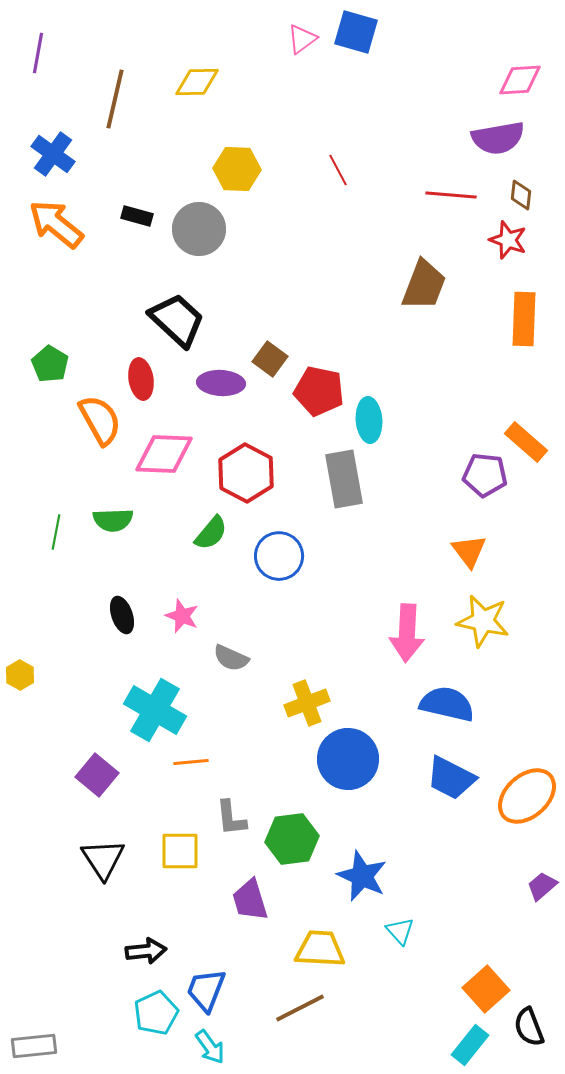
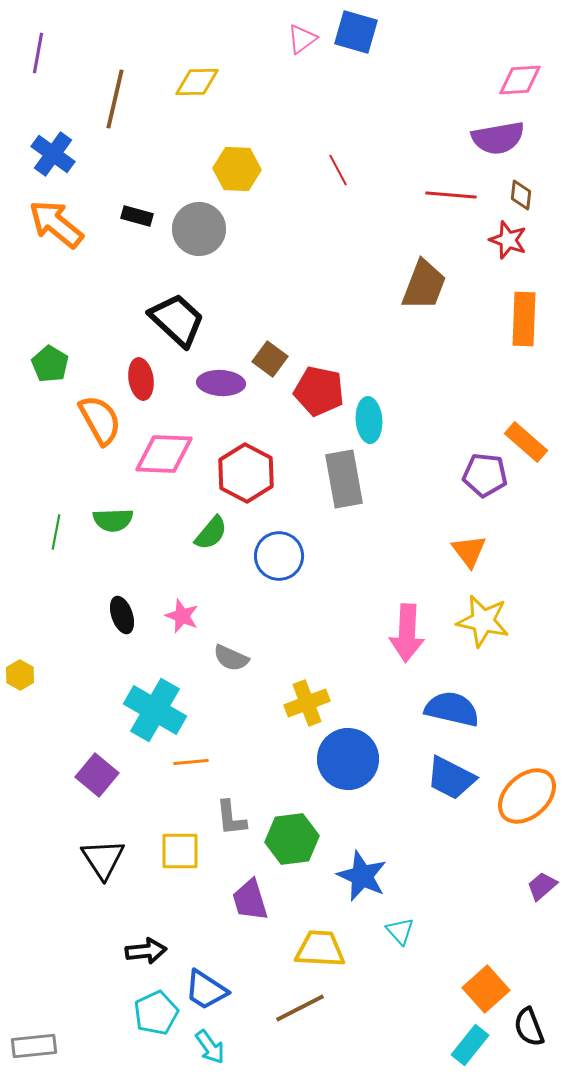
blue semicircle at (447, 704): moved 5 px right, 5 px down
blue trapezoid at (206, 990): rotated 78 degrees counterclockwise
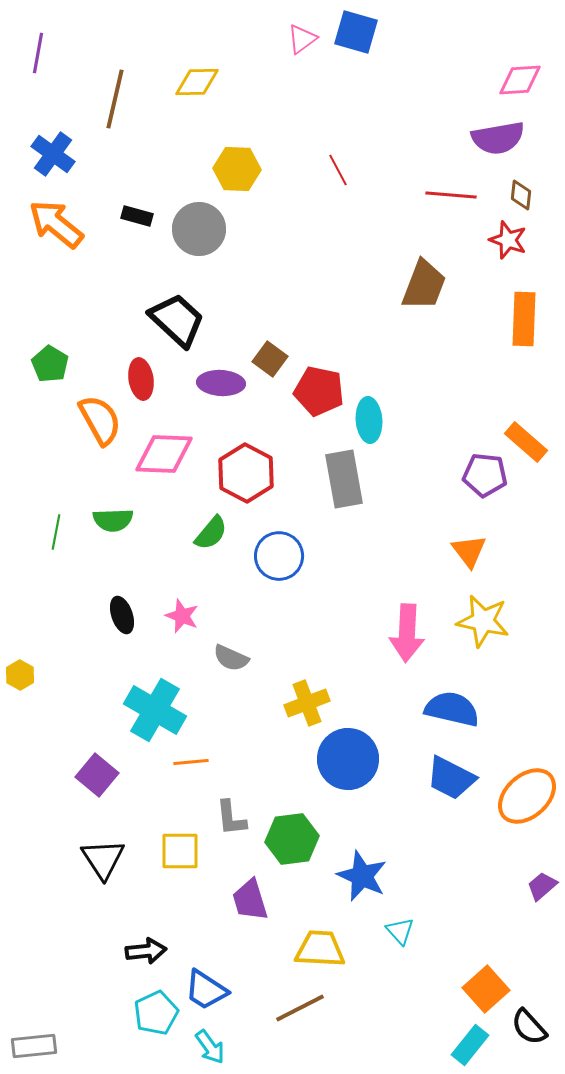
black semicircle at (529, 1027): rotated 21 degrees counterclockwise
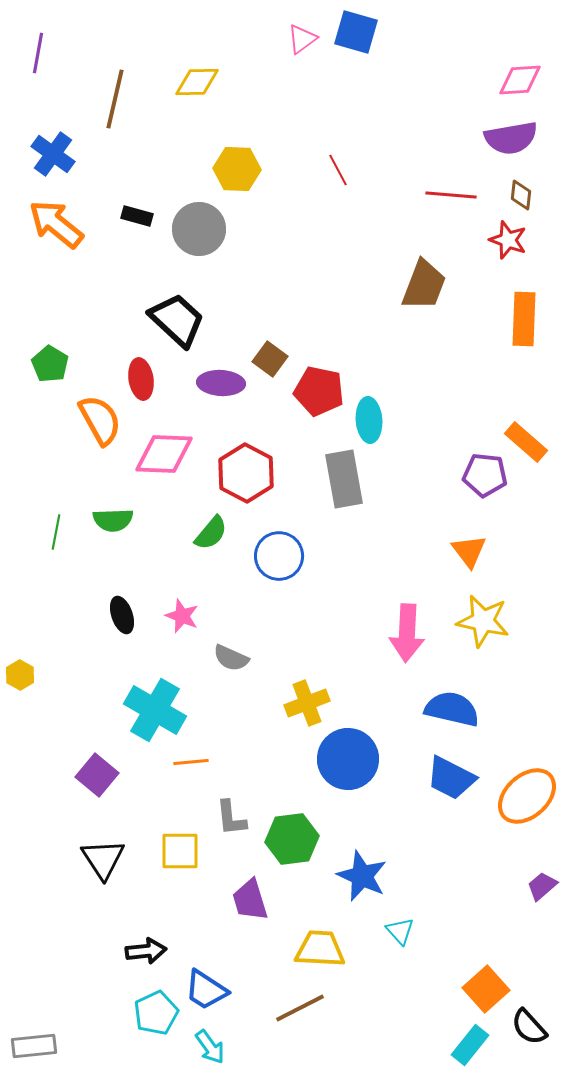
purple semicircle at (498, 138): moved 13 px right
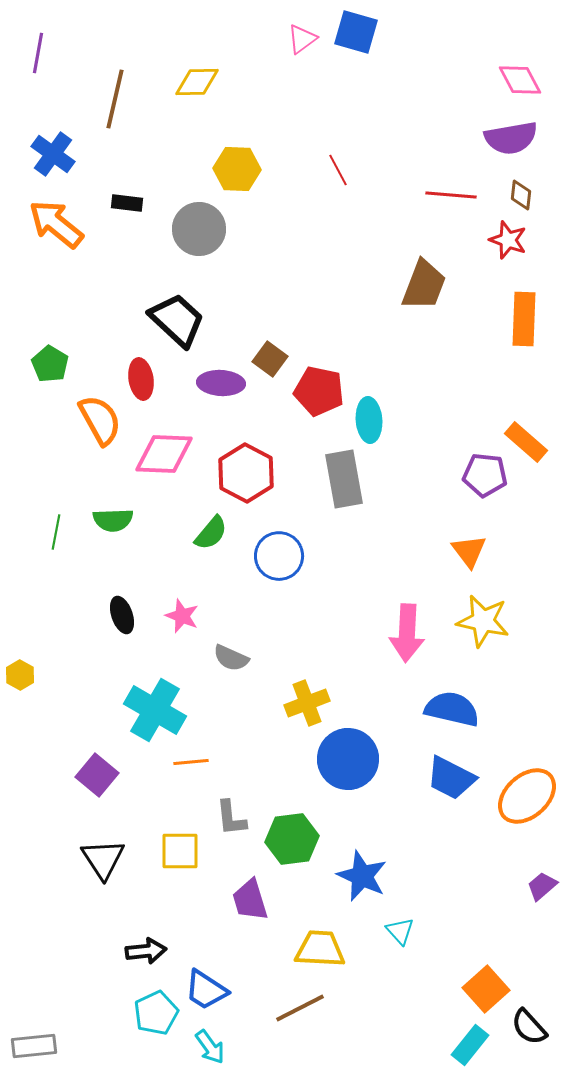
pink diamond at (520, 80): rotated 66 degrees clockwise
black rectangle at (137, 216): moved 10 px left, 13 px up; rotated 8 degrees counterclockwise
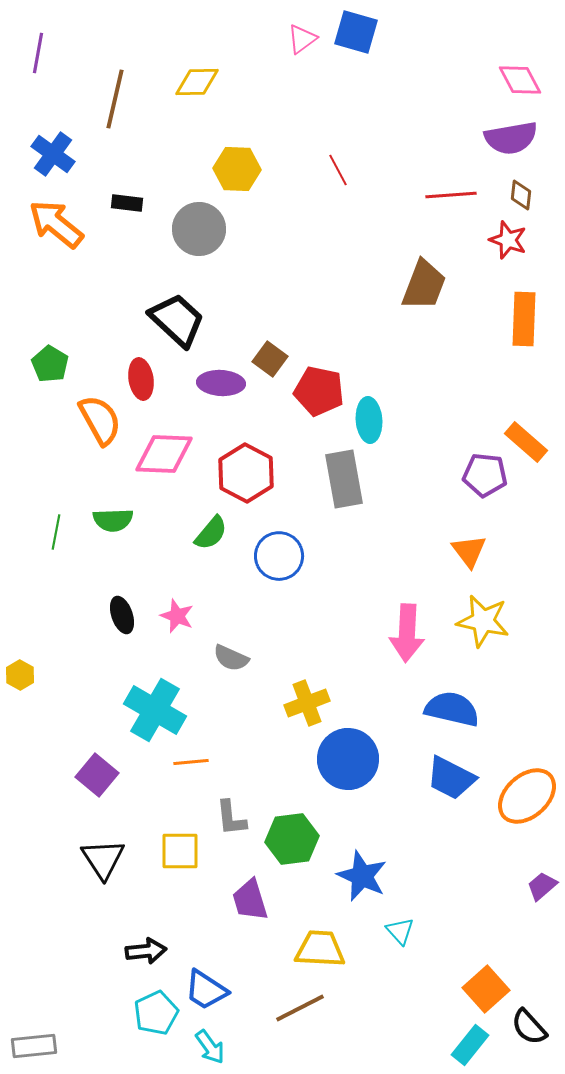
red line at (451, 195): rotated 9 degrees counterclockwise
pink star at (182, 616): moved 5 px left
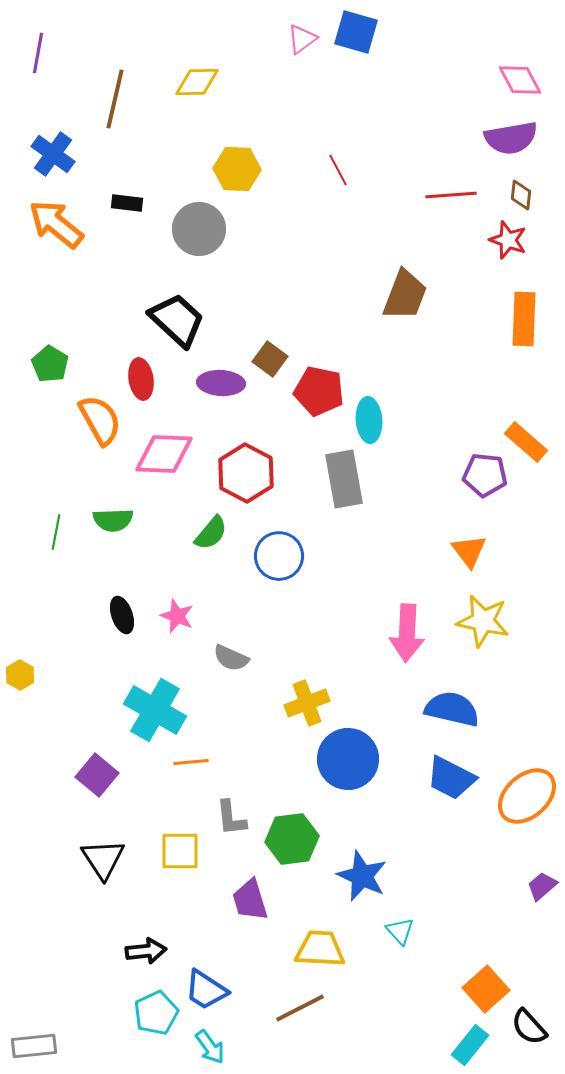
brown trapezoid at (424, 285): moved 19 px left, 10 px down
